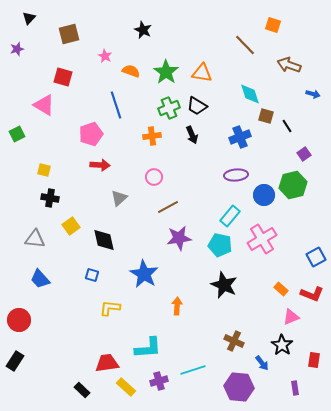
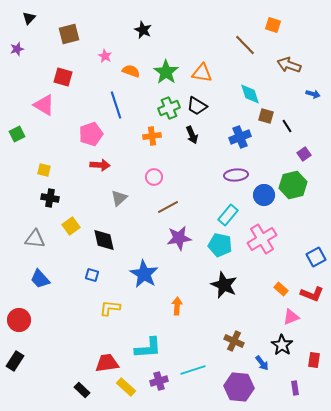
cyan rectangle at (230, 216): moved 2 px left, 1 px up
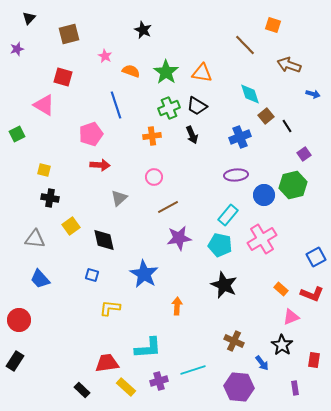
brown square at (266, 116): rotated 35 degrees clockwise
